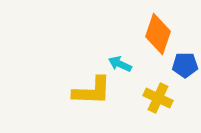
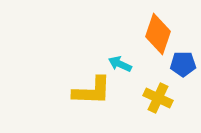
blue pentagon: moved 2 px left, 1 px up
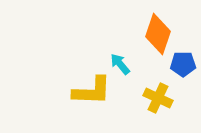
cyan arrow: rotated 25 degrees clockwise
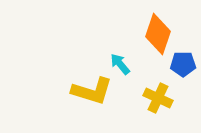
yellow L-shape: rotated 15 degrees clockwise
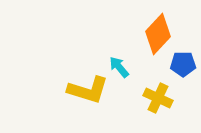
orange diamond: rotated 24 degrees clockwise
cyan arrow: moved 1 px left, 3 px down
yellow L-shape: moved 4 px left, 1 px up
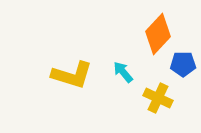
cyan arrow: moved 4 px right, 5 px down
yellow L-shape: moved 16 px left, 15 px up
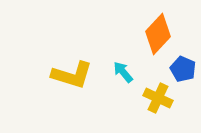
blue pentagon: moved 5 px down; rotated 25 degrees clockwise
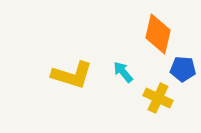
orange diamond: rotated 30 degrees counterclockwise
blue pentagon: rotated 20 degrees counterclockwise
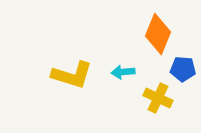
orange diamond: rotated 9 degrees clockwise
cyan arrow: rotated 55 degrees counterclockwise
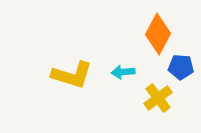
orange diamond: rotated 6 degrees clockwise
blue pentagon: moved 2 px left, 2 px up
yellow cross: rotated 28 degrees clockwise
